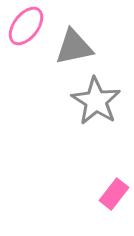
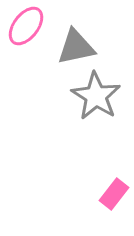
gray triangle: moved 2 px right
gray star: moved 5 px up
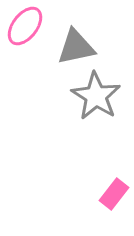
pink ellipse: moved 1 px left
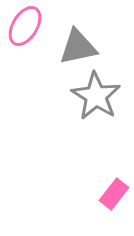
pink ellipse: rotated 6 degrees counterclockwise
gray triangle: moved 2 px right
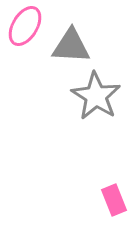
gray triangle: moved 7 px left, 1 px up; rotated 15 degrees clockwise
pink rectangle: moved 6 px down; rotated 60 degrees counterclockwise
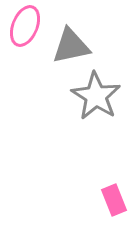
pink ellipse: rotated 9 degrees counterclockwise
gray triangle: rotated 15 degrees counterclockwise
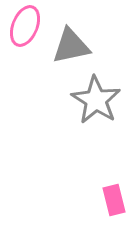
gray star: moved 4 px down
pink rectangle: rotated 8 degrees clockwise
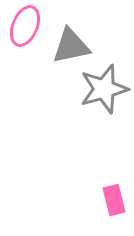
gray star: moved 8 px right, 11 px up; rotated 24 degrees clockwise
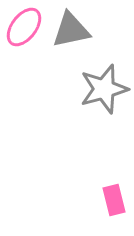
pink ellipse: moved 1 px left, 1 px down; rotated 15 degrees clockwise
gray triangle: moved 16 px up
